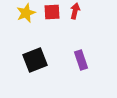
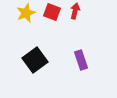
red square: rotated 24 degrees clockwise
black square: rotated 15 degrees counterclockwise
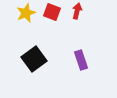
red arrow: moved 2 px right
black square: moved 1 px left, 1 px up
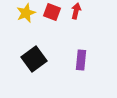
red arrow: moved 1 px left
purple rectangle: rotated 24 degrees clockwise
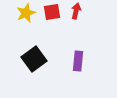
red square: rotated 30 degrees counterclockwise
purple rectangle: moved 3 px left, 1 px down
